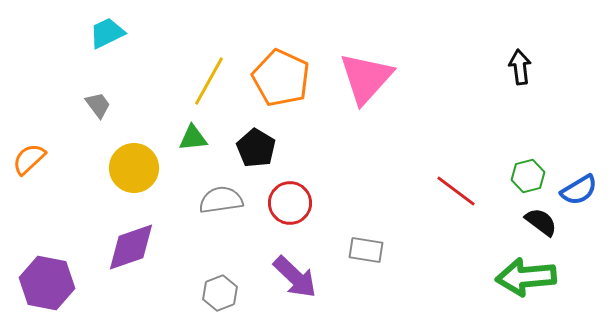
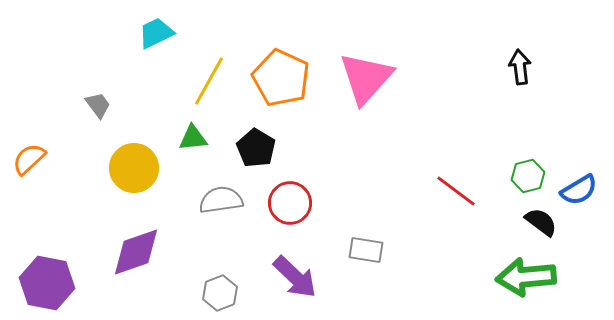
cyan trapezoid: moved 49 px right
purple diamond: moved 5 px right, 5 px down
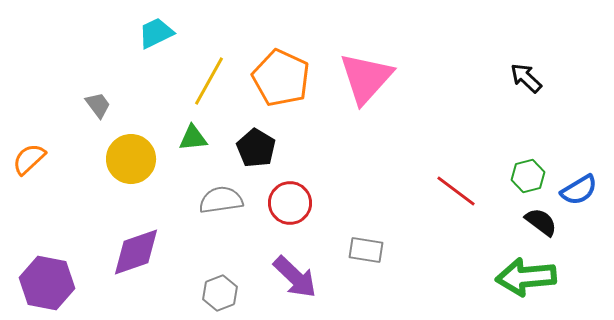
black arrow: moved 6 px right, 11 px down; rotated 40 degrees counterclockwise
yellow circle: moved 3 px left, 9 px up
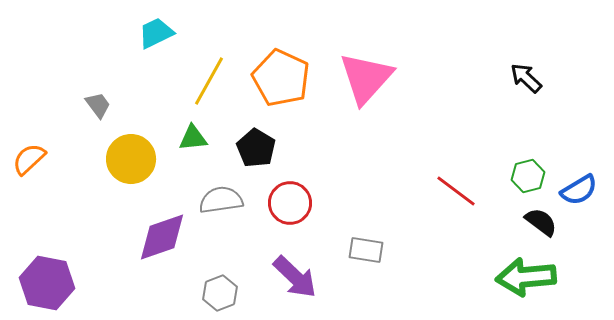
purple diamond: moved 26 px right, 15 px up
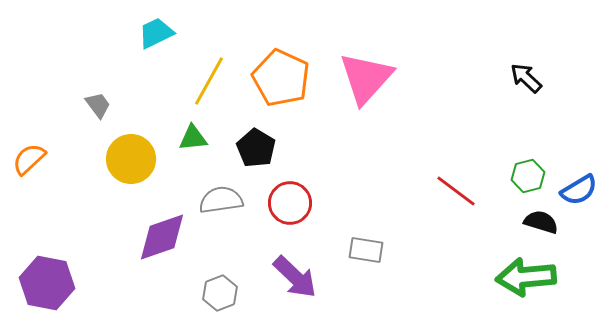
black semicircle: rotated 20 degrees counterclockwise
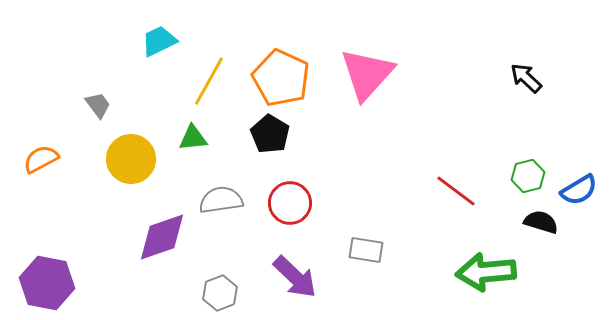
cyan trapezoid: moved 3 px right, 8 px down
pink triangle: moved 1 px right, 4 px up
black pentagon: moved 14 px right, 14 px up
orange semicircle: moved 12 px right; rotated 15 degrees clockwise
green arrow: moved 40 px left, 5 px up
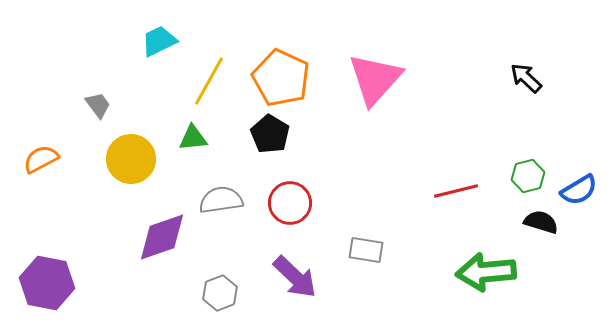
pink triangle: moved 8 px right, 5 px down
red line: rotated 51 degrees counterclockwise
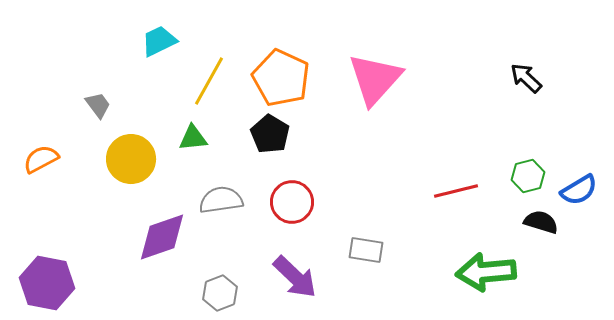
red circle: moved 2 px right, 1 px up
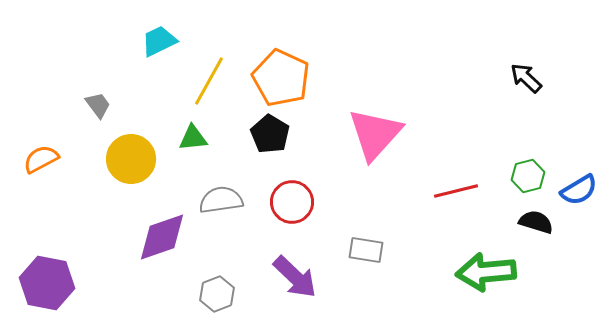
pink triangle: moved 55 px down
black semicircle: moved 5 px left
gray hexagon: moved 3 px left, 1 px down
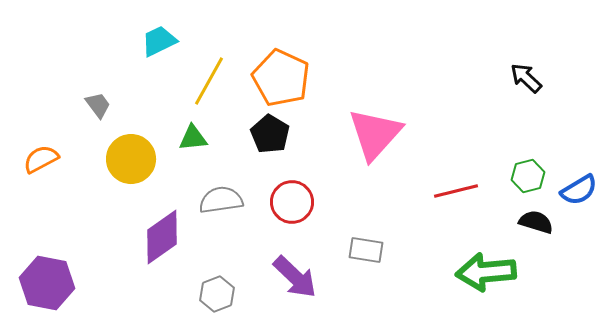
purple diamond: rotated 16 degrees counterclockwise
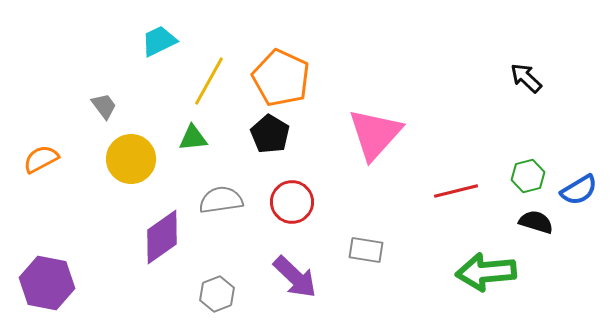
gray trapezoid: moved 6 px right, 1 px down
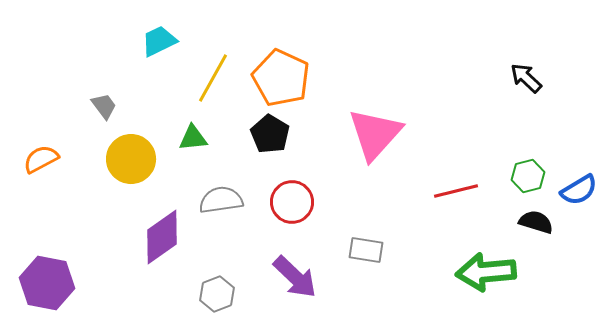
yellow line: moved 4 px right, 3 px up
